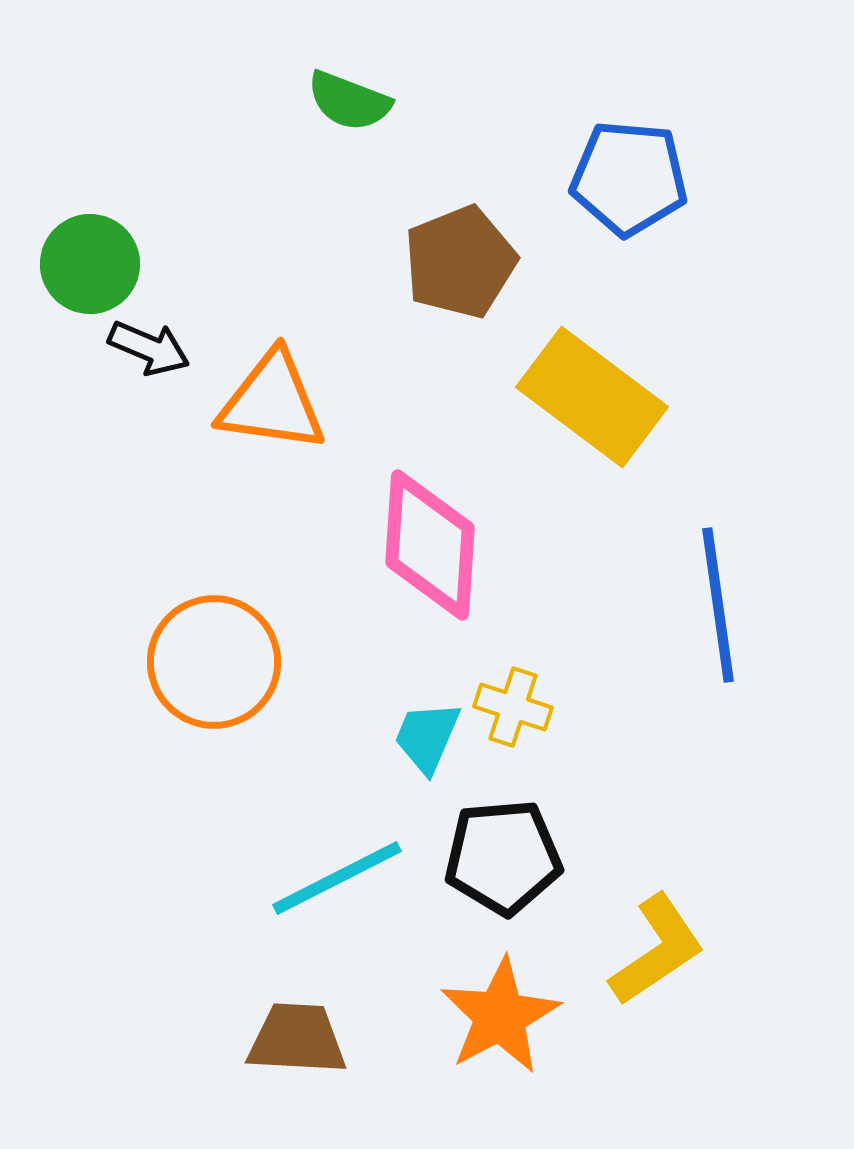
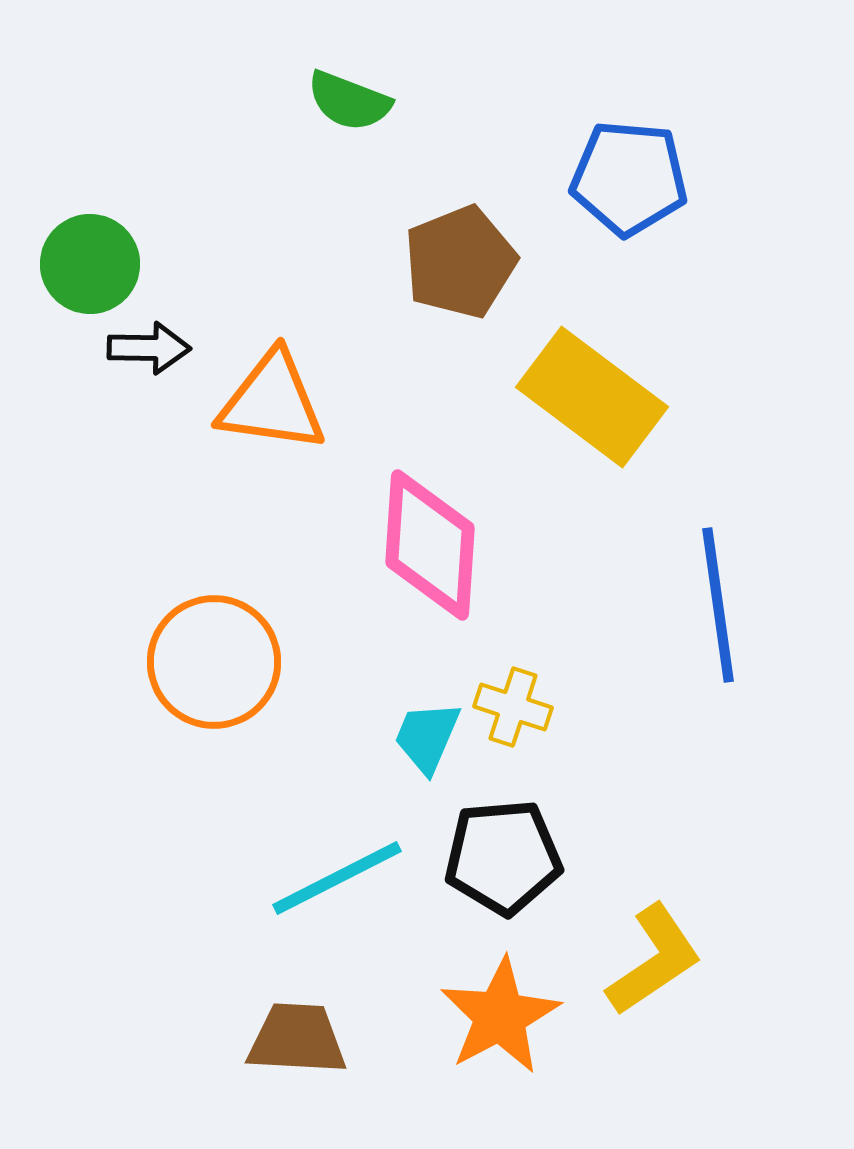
black arrow: rotated 22 degrees counterclockwise
yellow L-shape: moved 3 px left, 10 px down
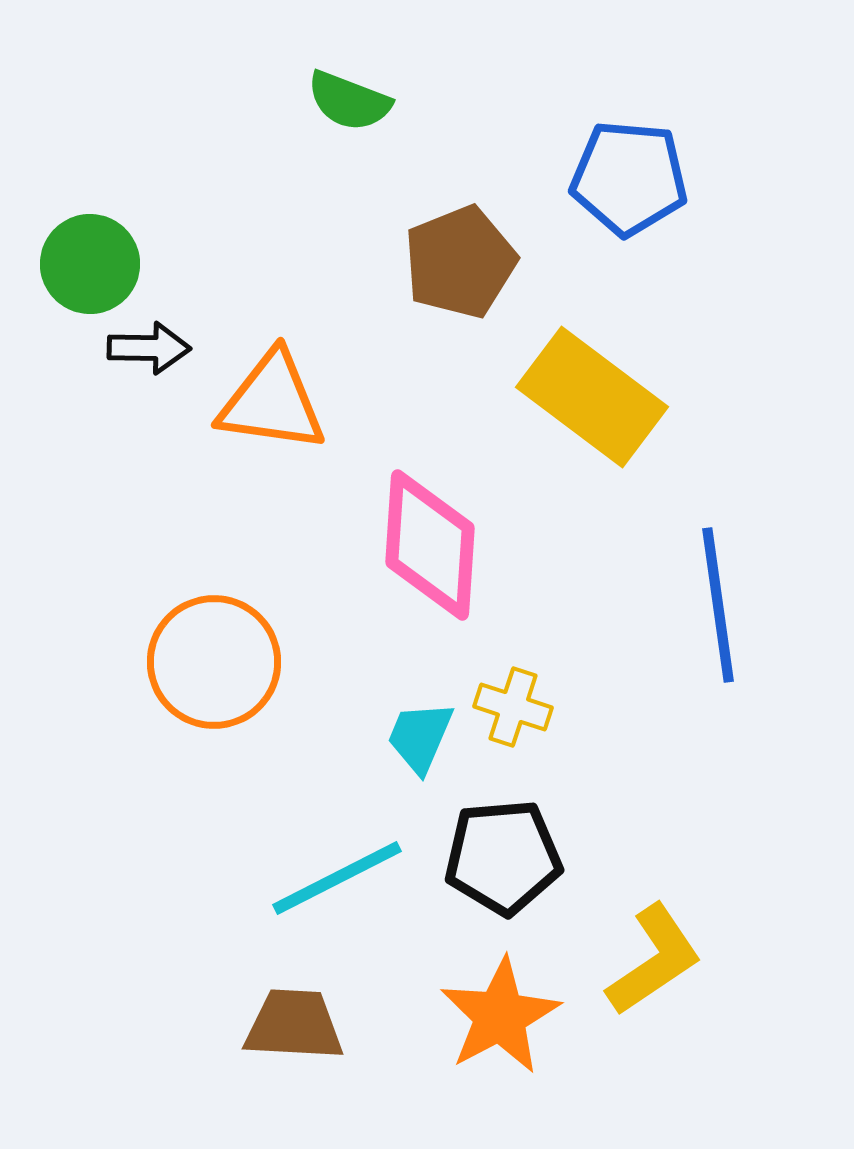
cyan trapezoid: moved 7 px left
brown trapezoid: moved 3 px left, 14 px up
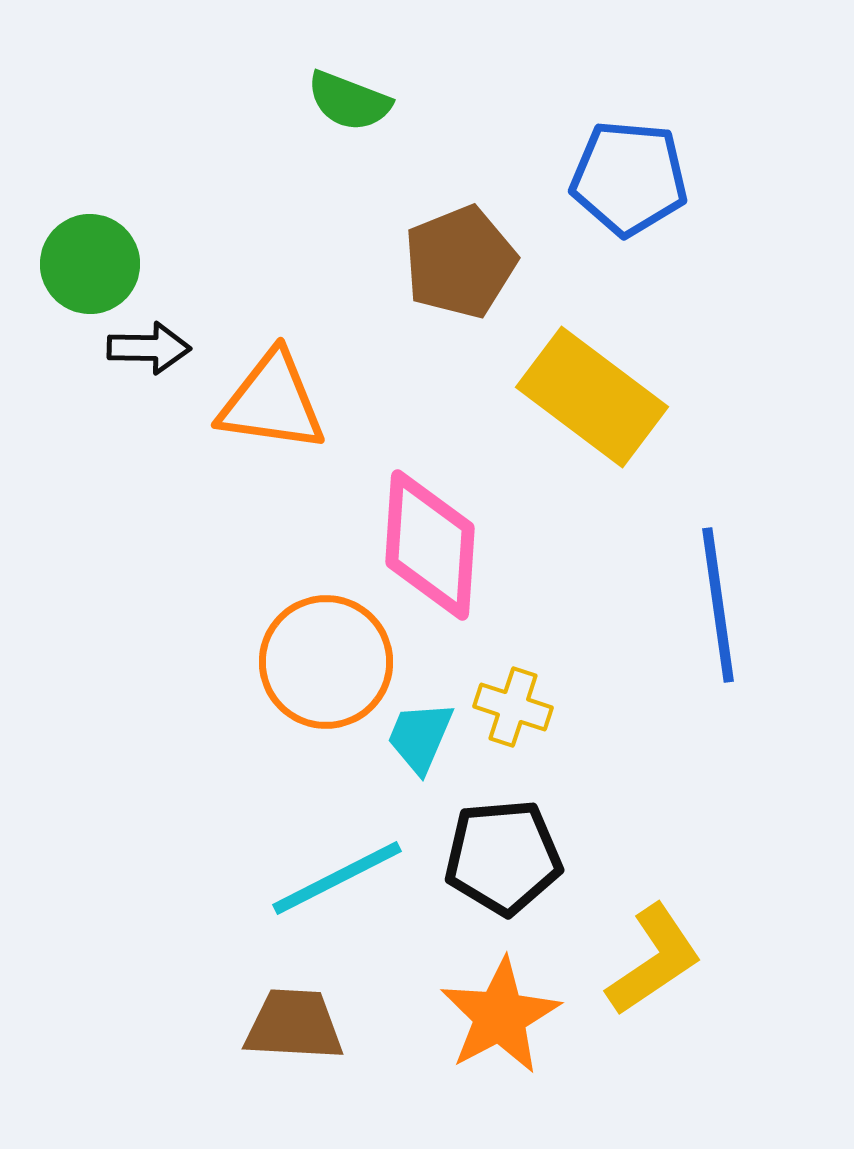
orange circle: moved 112 px right
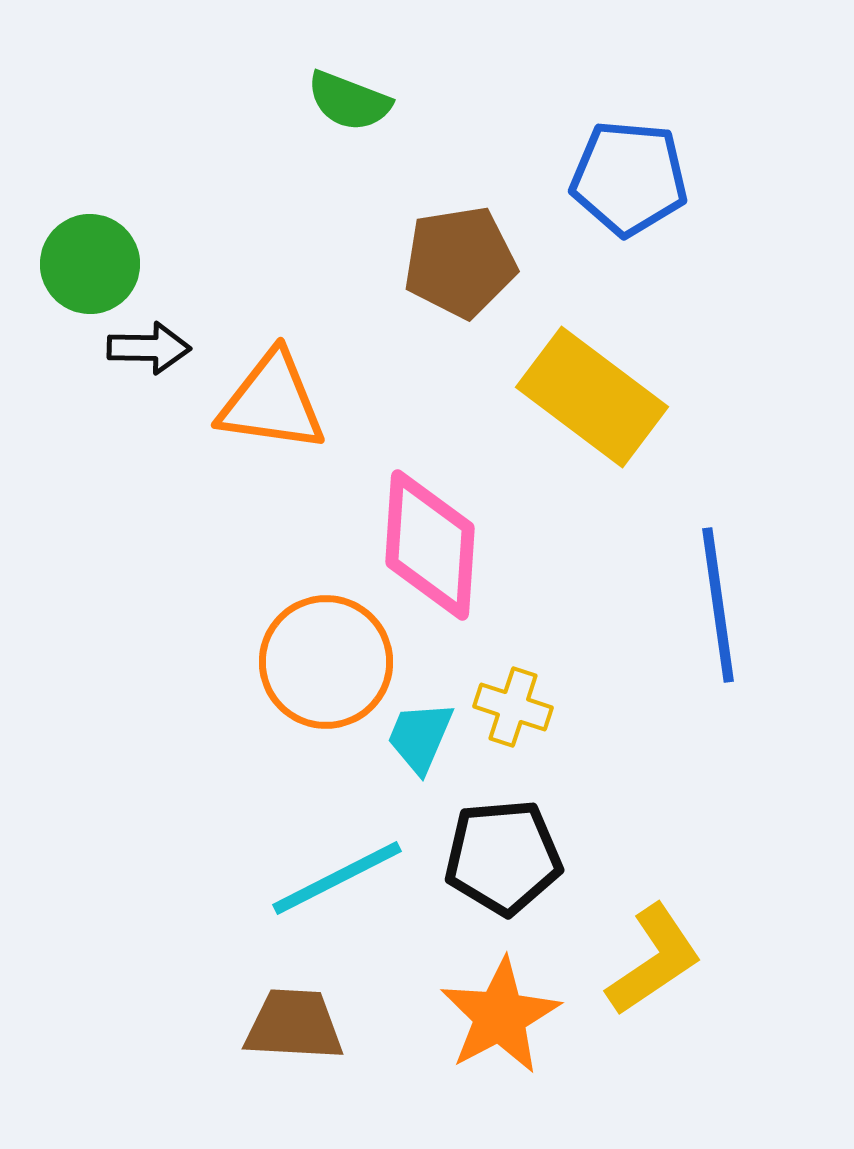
brown pentagon: rotated 13 degrees clockwise
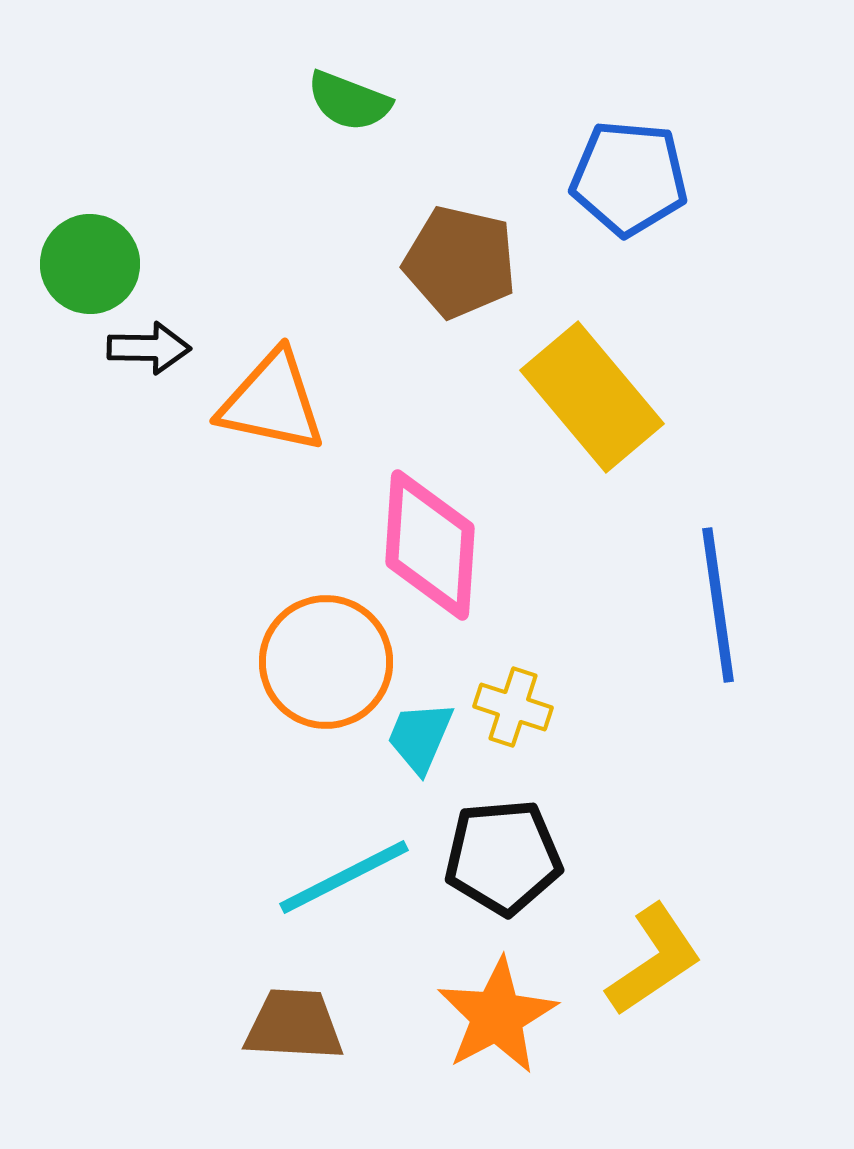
brown pentagon: rotated 22 degrees clockwise
yellow rectangle: rotated 13 degrees clockwise
orange triangle: rotated 4 degrees clockwise
cyan line: moved 7 px right, 1 px up
orange star: moved 3 px left
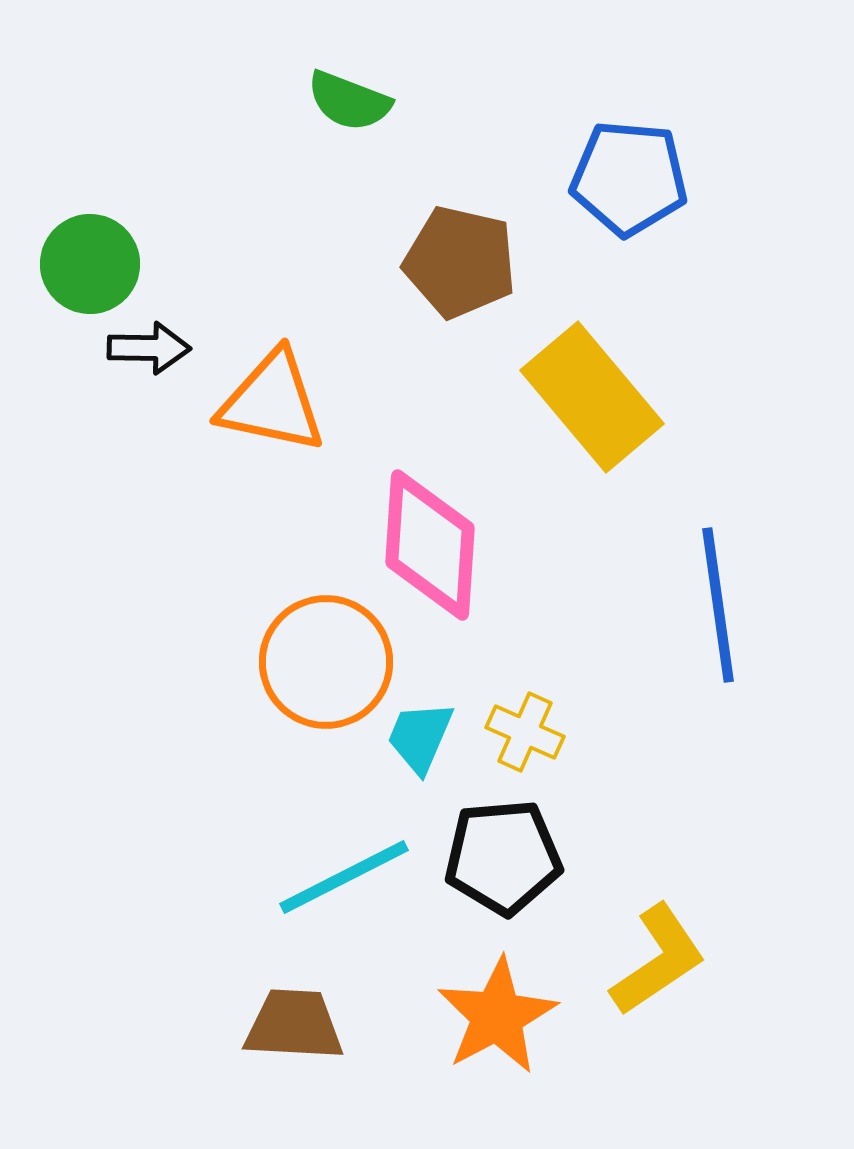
yellow cross: moved 12 px right, 25 px down; rotated 6 degrees clockwise
yellow L-shape: moved 4 px right
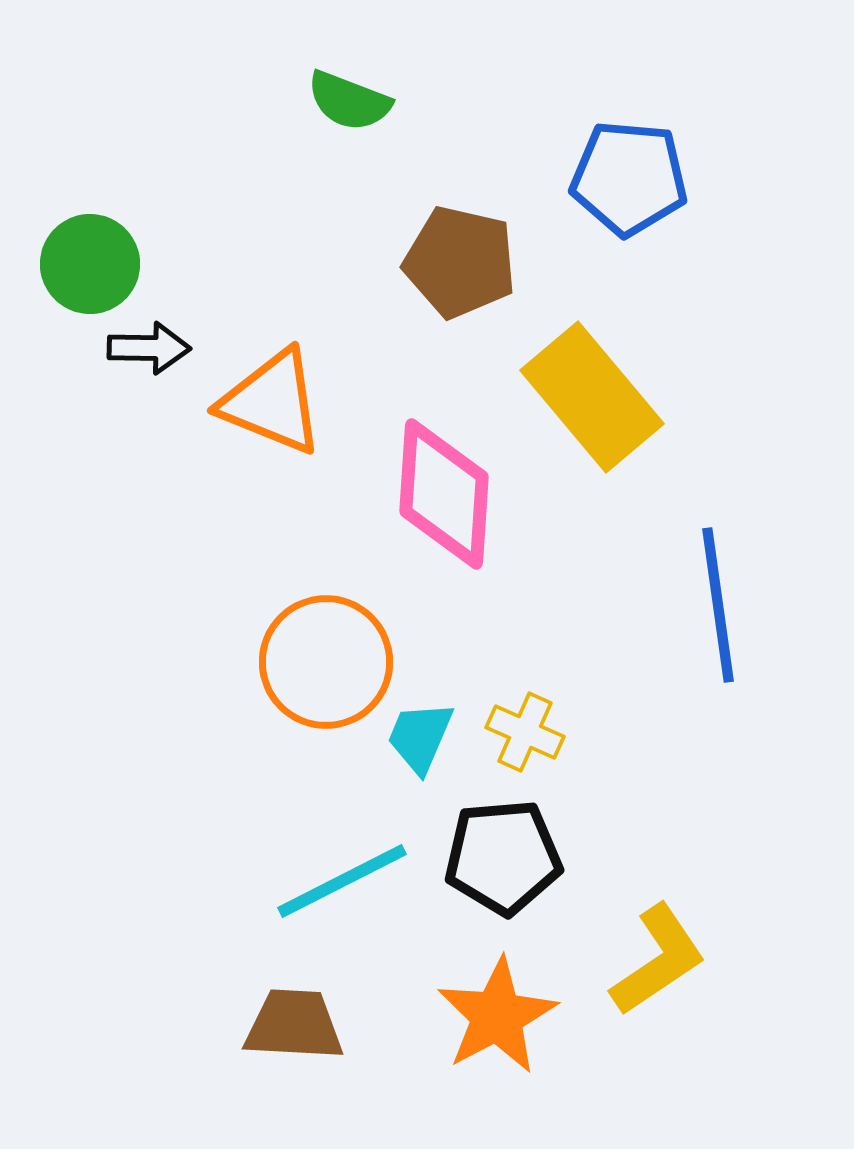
orange triangle: rotated 10 degrees clockwise
pink diamond: moved 14 px right, 51 px up
cyan line: moved 2 px left, 4 px down
